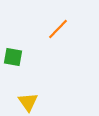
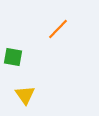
yellow triangle: moved 3 px left, 7 px up
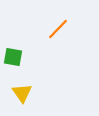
yellow triangle: moved 3 px left, 2 px up
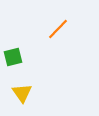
green square: rotated 24 degrees counterclockwise
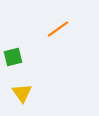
orange line: rotated 10 degrees clockwise
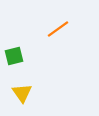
green square: moved 1 px right, 1 px up
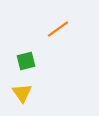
green square: moved 12 px right, 5 px down
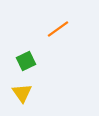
green square: rotated 12 degrees counterclockwise
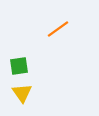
green square: moved 7 px left, 5 px down; rotated 18 degrees clockwise
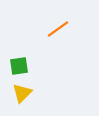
yellow triangle: rotated 20 degrees clockwise
